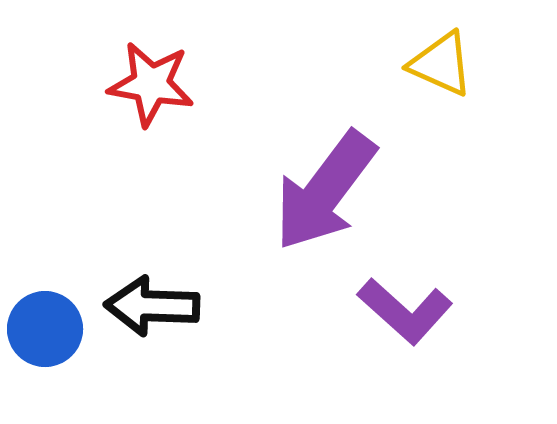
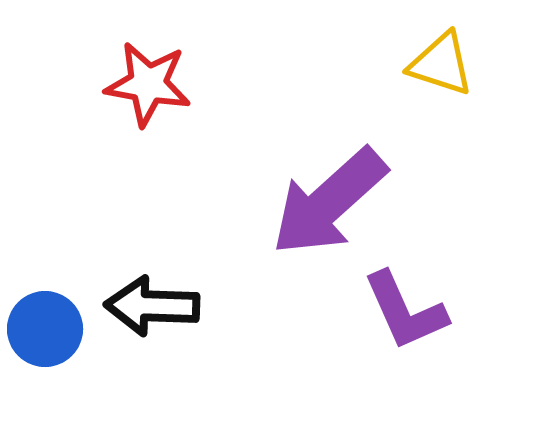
yellow triangle: rotated 6 degrees counterclockwise
red star: moved 3 px left
purple arrow: moved 4 px right, 11 px down; rotated 11 degrees clockwise
purple L-shape: rotated 24 degrees clockwise
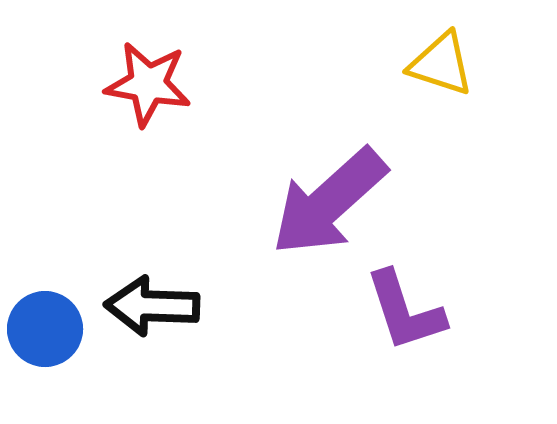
purple L-shape: rotated 6 degrees clockwise
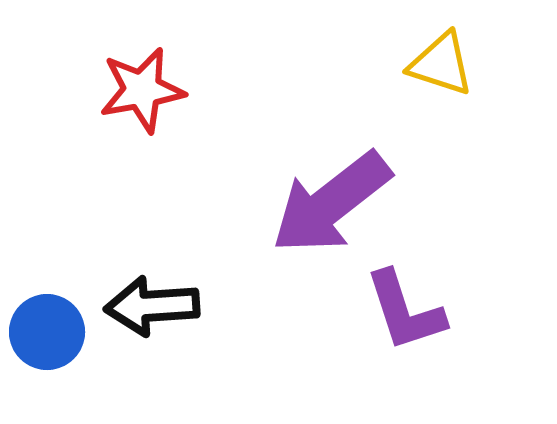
red star: moved 6 px left, 6 px down; rotated 20 degrees counterclockwise
purple arrow: moved 2 px right, 1 px down; rotated 4 degrees clockwise
black arrow: rotated 6 degrees counterclockwise
blue circle: moved 2 px right, 3 px down
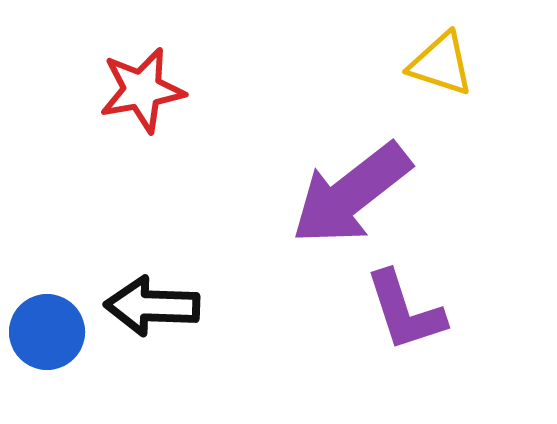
purple arrow: moved 20 px right, 9 px up
black arrow: rotated 6 degrees clockwise
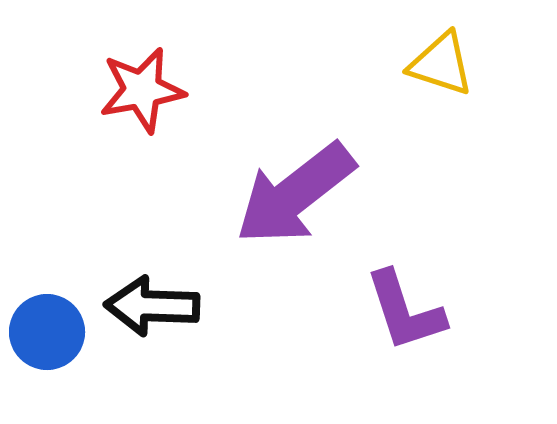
purple arrow: moved 56 px left
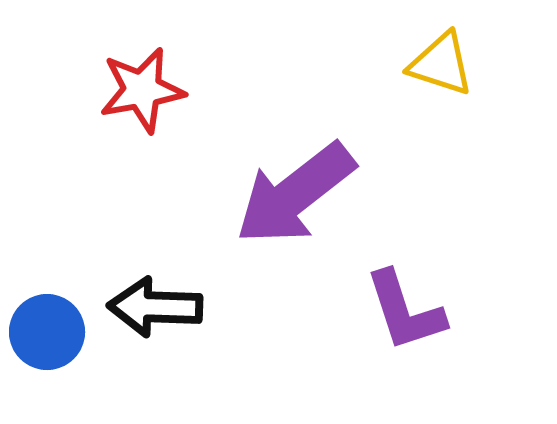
black arrow: moved 3 px right, 1 px down
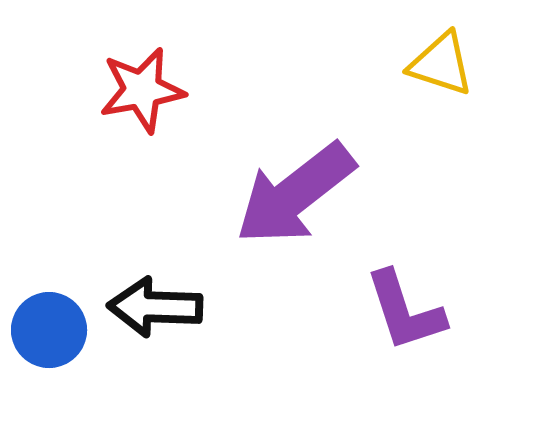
blue circle: moved 2 px right, 2 px up
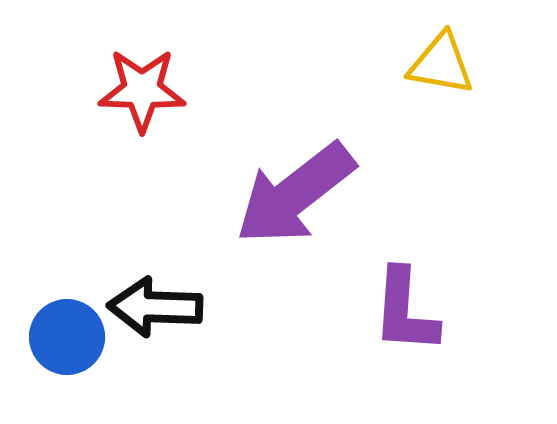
yellow triangle: rotated 8 degrees counterclockwise
red star: rotated 12 degrees clockwise
purple L-shape: rotated 22 degrees clockwise
blue circle: moved 18 px right, 7 px down
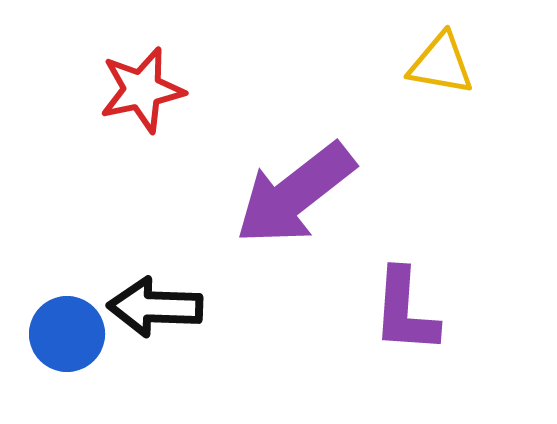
red star: rotated 14 degrees counterclockwise
blue circle: moved 3 px up
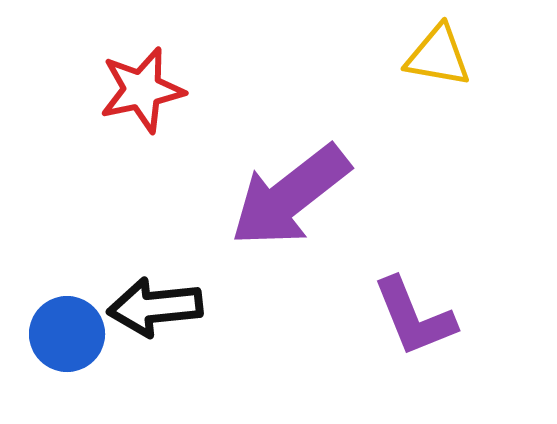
yellow triangle: moved 3 px left, 8 px up
purple arrow: moved 5 px left, 2 px down
black arrow: rotated 8 degrees counterclockwise
purple L-shape: moved 9 px right, 6 px down; rotated 26 degrees counterclockwise
